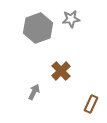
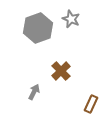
gray star: rotated 30 degrees clockwise
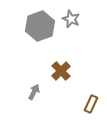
gray hexagon: moved 2 px right, 2 px up
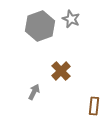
brown rectangle: moved 3 px right, 2 px down; rotated 18 degrees counterclockwise
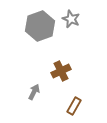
brown cross: rotated 18 degrees clockwise
brown rectangle: moved 20 px left; rotated 24 degrees clockwise
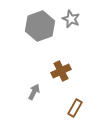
brown rectangle: moved 1 px right, 2 px down
